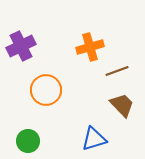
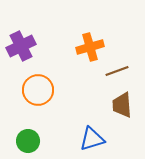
orange circle: moved 8 px left
brown trapezoid: rotated 140 degrees counterclockwise
blue triangle: moved 2 px left
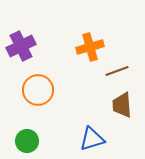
green circle: moved 1 px left
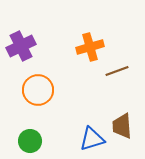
brown trapezoid: moved 21 px down
green circle: moved 3 px right
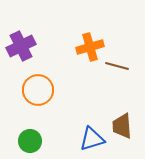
brown line: moved 5 px up; rotated 35 degrees clockwise
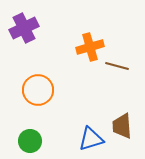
purple cross: moved 3 px right, 18 px up
blue triangle: moved 1 px left
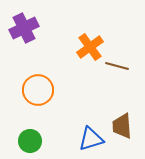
orange cross: rotated 20 degrees counterclockwise
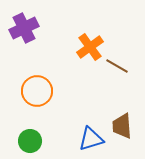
brown line: rotated 15 degrees clockwise
orange circle: moved 1 px left, 1 px down
